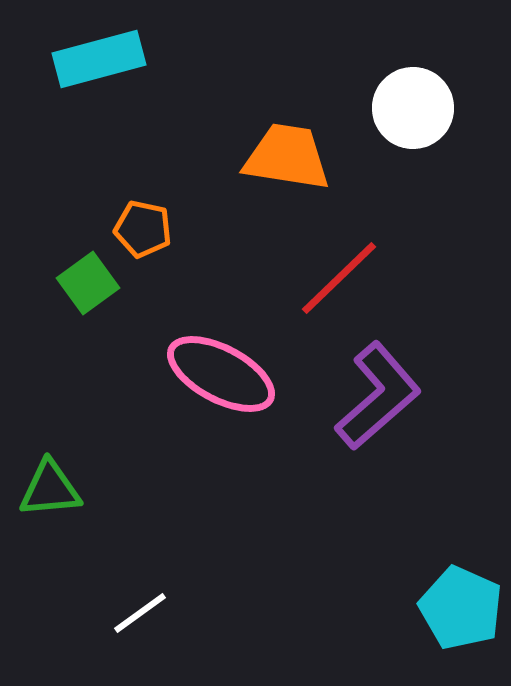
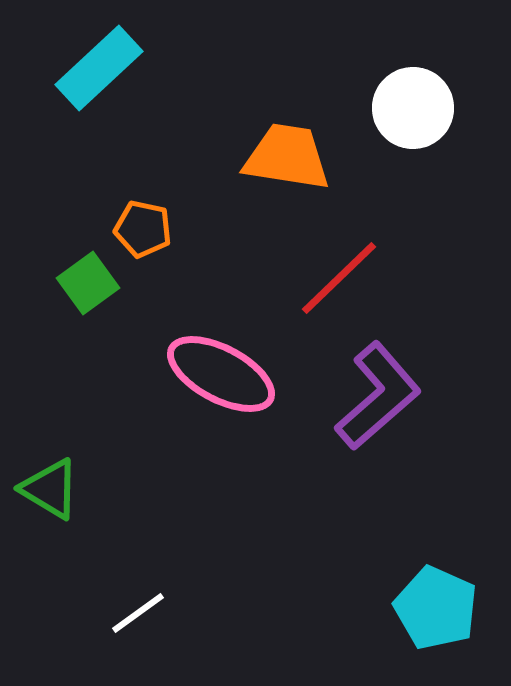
cyan rectangle: moved 9 px down; rotated 28 degrees counterclockwise
green triangle: rotated 36 degrees clockwise
cyan pentagon: moved 25 px left
white line: moved 2 px left
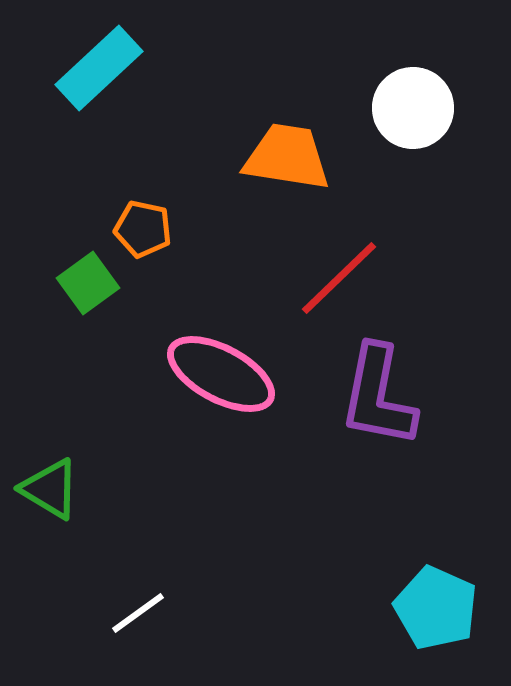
purple L-shape: rotated 142 degrees clockwise
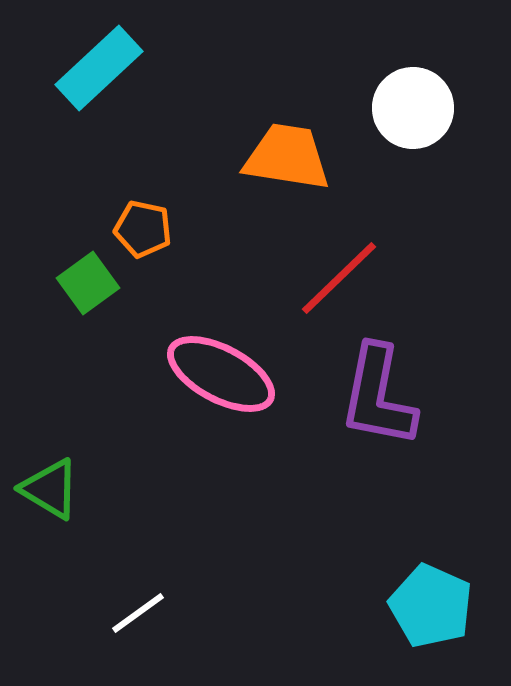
cyan pentagon: moved 5 px left, 2 px up
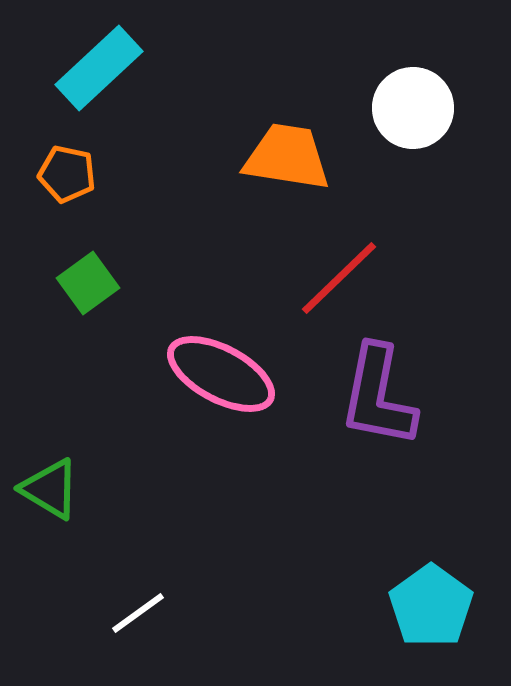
orange pentagon: moved 76 px left, 55 px up
cyan pentagon: rotated 12 degrees clockwise
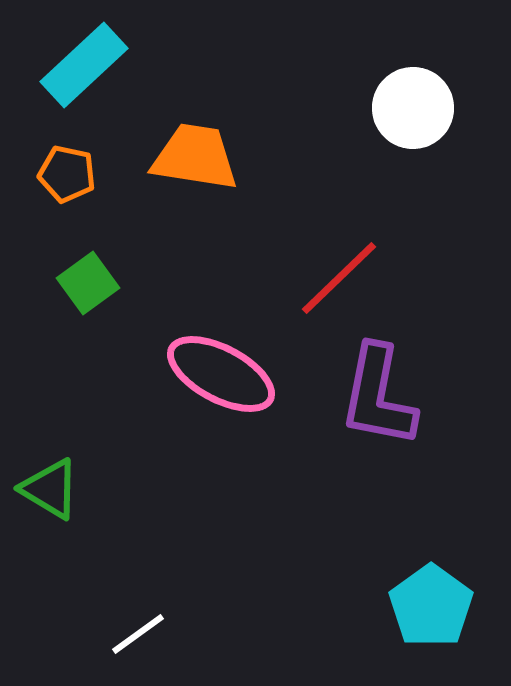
cyan rectangle: moved 15 px left, 3 px up
orange trapezoid: moved 92 px left
white line: moved 21 px down
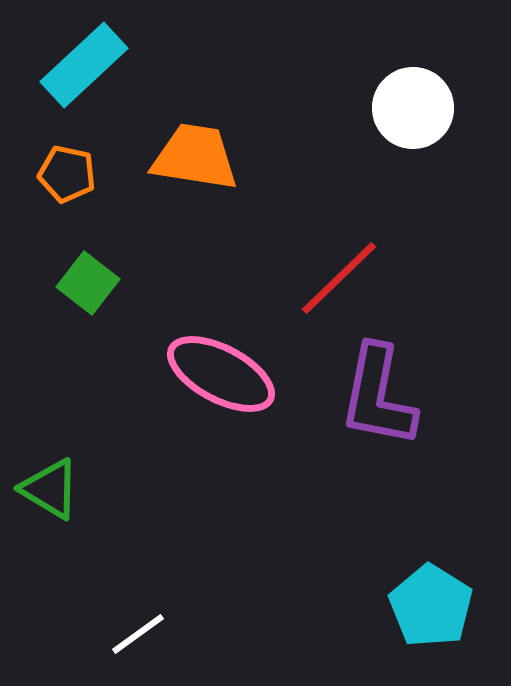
green square: rotated 16 degrees counterclockwise
cyan pentagon: rotated 4 degrees counterclockwise
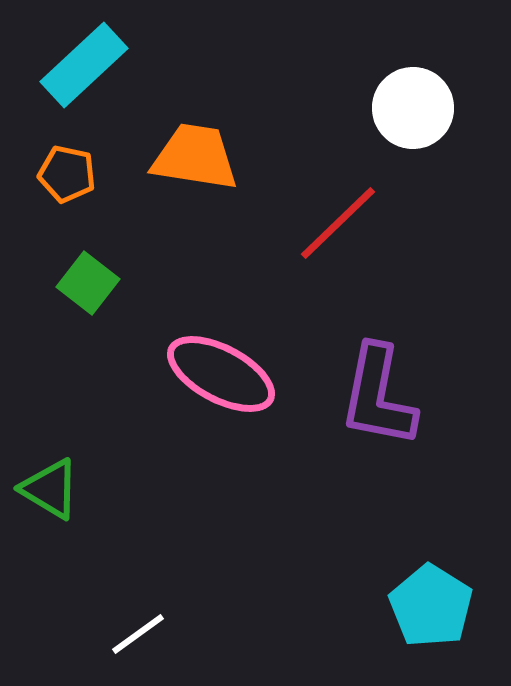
red line: moved 1 px left, 55 px up
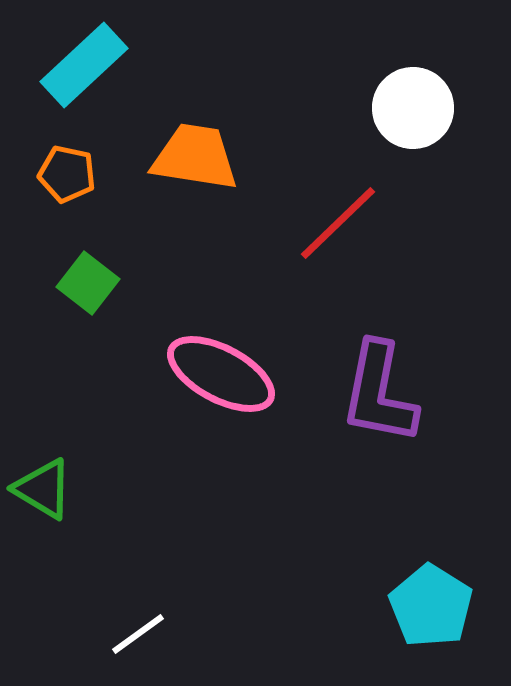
purple L-shape: moved 1 px right, 3 px up
green triangle: moved 7 px left
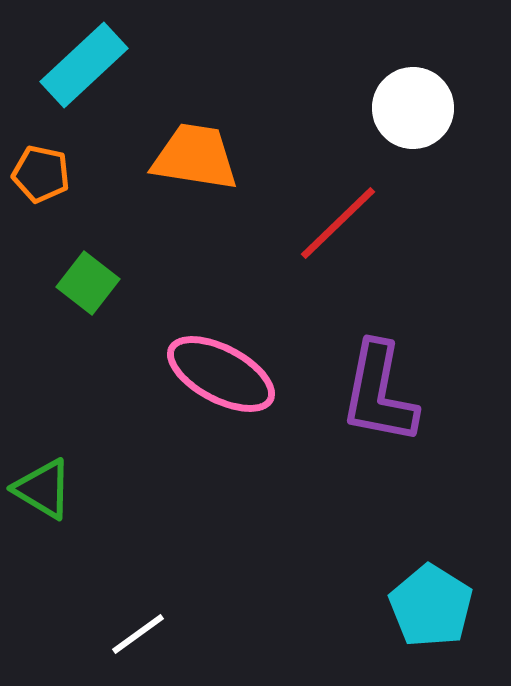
orange pentagon: moved 26 px left
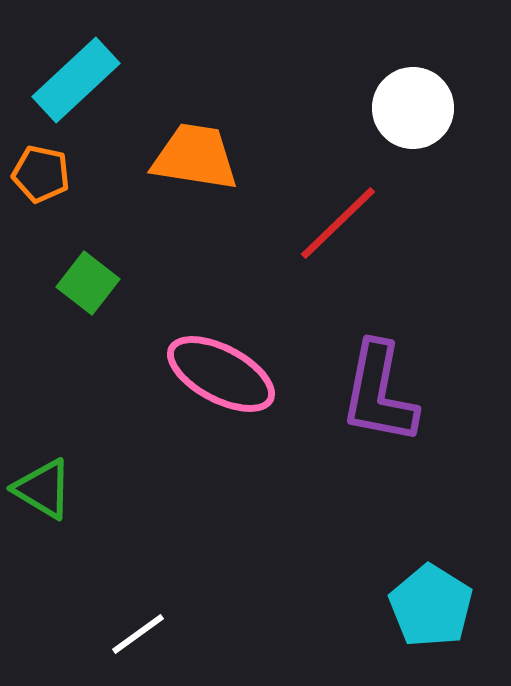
cyan rectangle: moved 8 px left, 15 px down
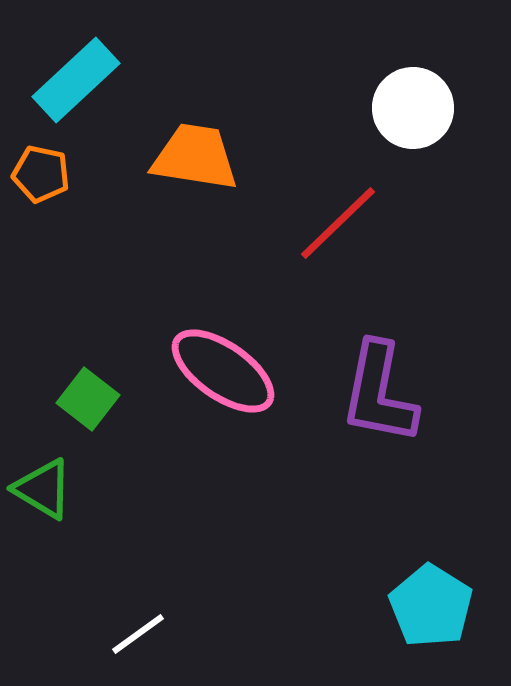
green square: moved 116 px down
pink ellipse: moved 2 px right, 3 px up; rotated 7 degrees clockwise
